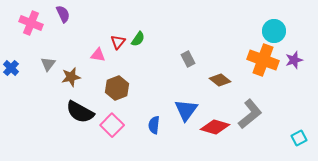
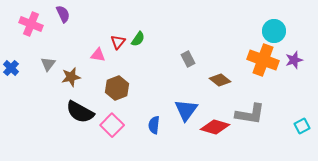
pink cross: moved 1 px down
gray L-shape: rotated 48 degrees clockwise
cyan square: moved 3 px right, 12 px up
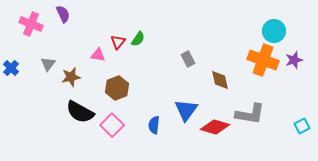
brown diamond: rotated 40 degrees clockwise
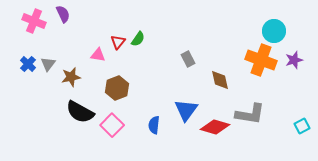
pink cross: moved 3 px right, 3 px up
orange cross: moved 2 px left
blue cross: moved 17 px right, 4 px up
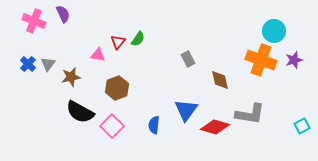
pink square: moved 1 px down
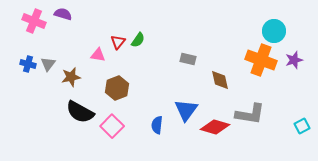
purple semicircle: rotated 48 degrees counterclockwise
green semicircle: moved 1 px down
gray rectangle: rotated 49 degrees counterclockwise
blue cross: rotated 28 degrees counterclockwise
blue semicircle: moved 3 px right
